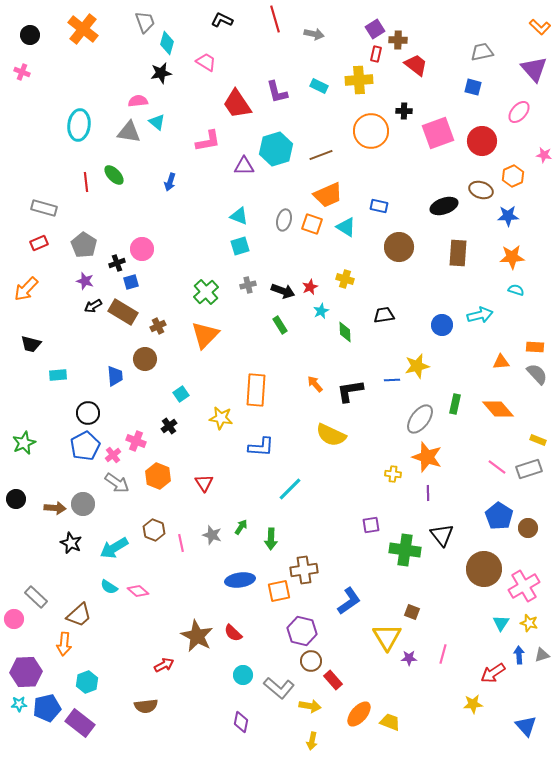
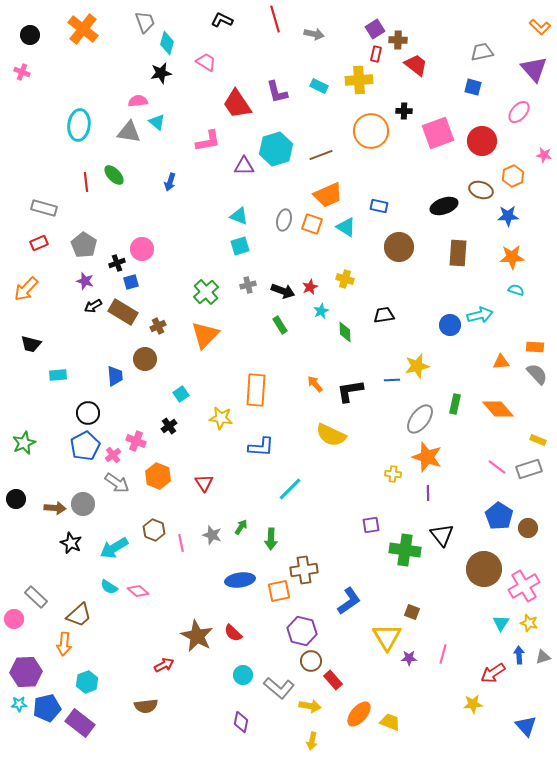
blue circle at (442, 325): moved 8 px right
gray triangle at (542, 655): moved 1 px right, 2 px down
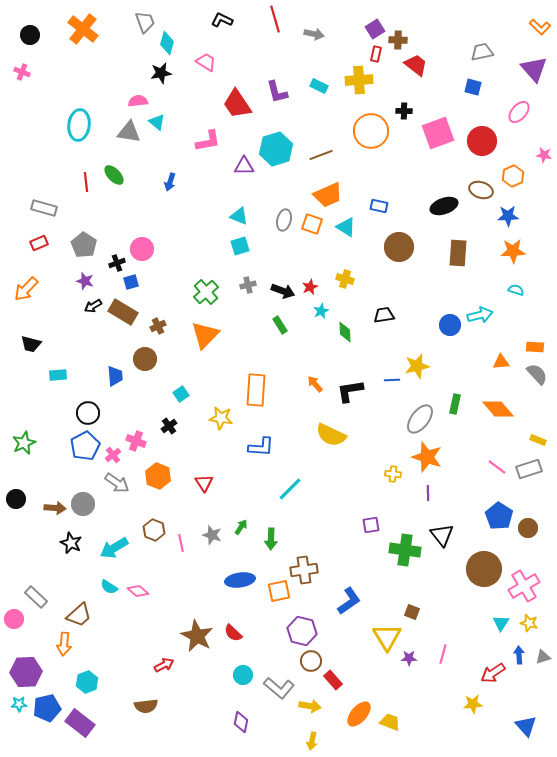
orange star at (512, 257): moved 1 px right, 6 px up
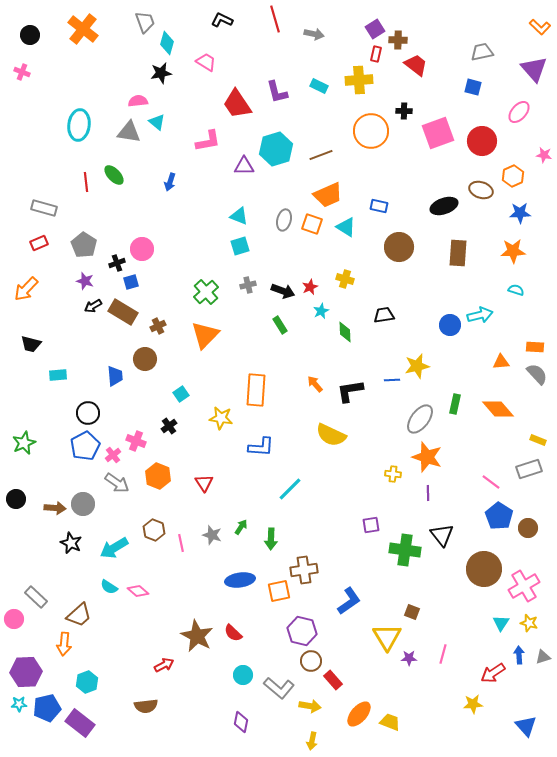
blue star at (508, 216): moved 12 px right, 3 px up
pink line at (497, 467): moved 6 px left, 15 px down
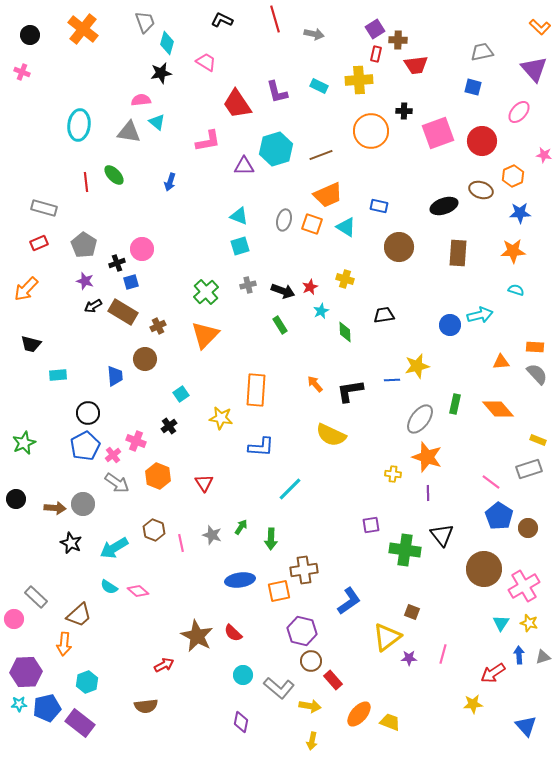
red trapezoid at (416, 65): rotated 135 degrees clockwise
pink semicircle at (138, 101): moved 3 px right, 1 px up
yellow triangle at (387, 637): rotated 24 degrees clockwise
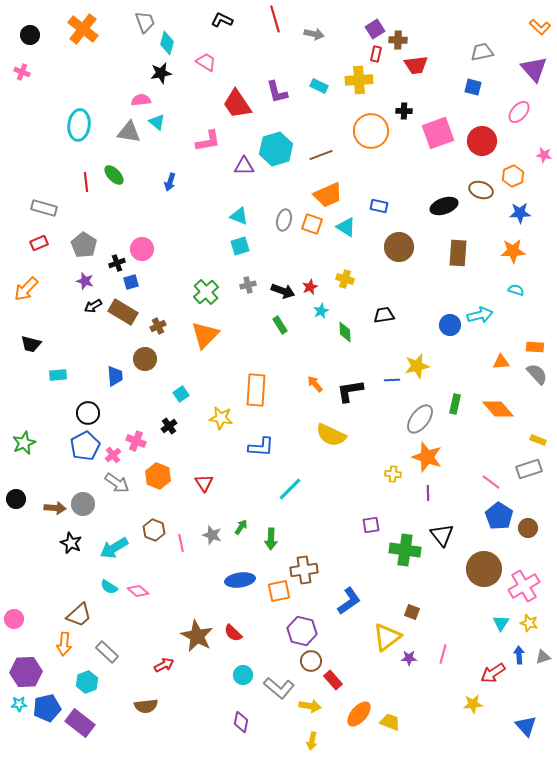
gray rectangle at (36, 597): moved 71 px right, 55 px down
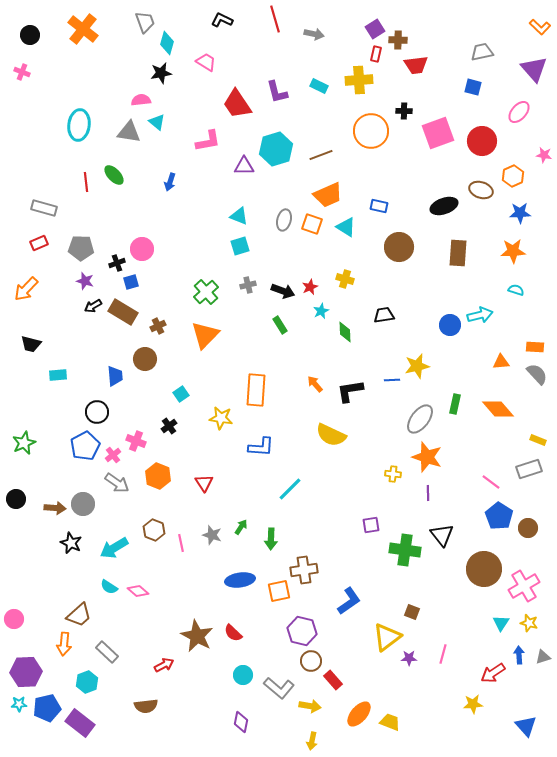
gray pentagon at (84, 245): moved 3 px left, 3 px down; rotated 30 degrees counterclockwise
black circle at (88, 413): moved 9 px right, 1 px up
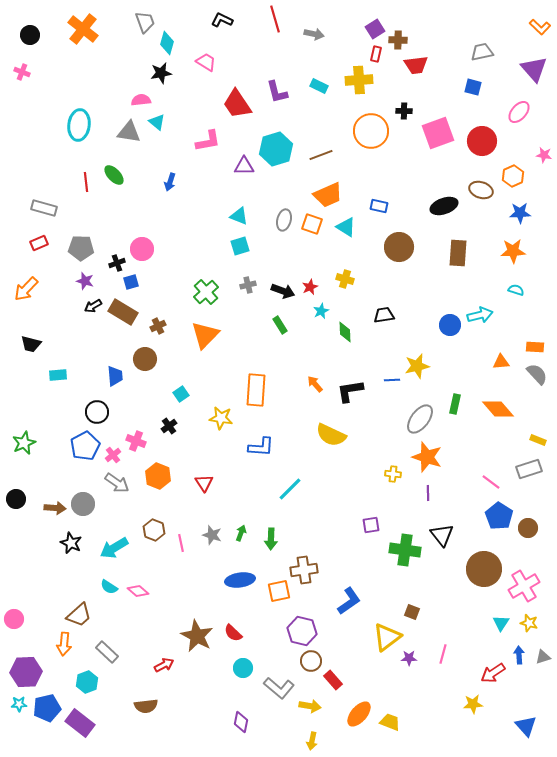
green arrow at (241, 527): moved 6 px down; rotated 14 degrees counterclockwise
cyan circle at (243, 675): moved 7 px up
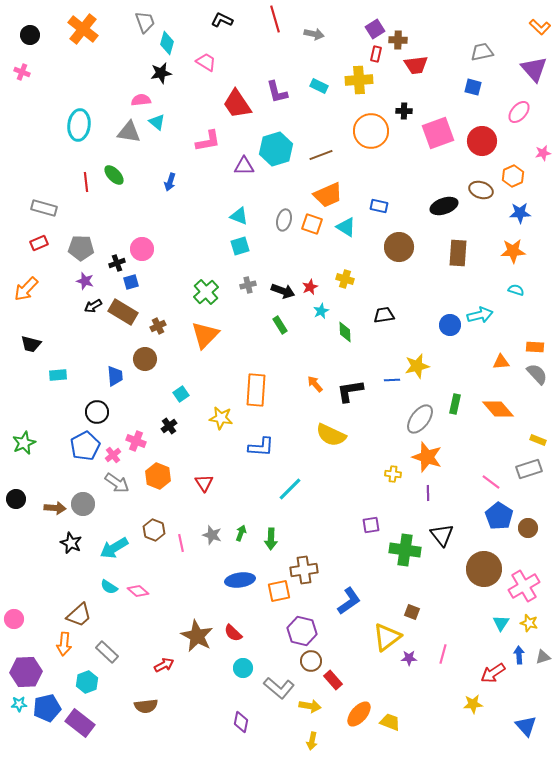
pink star at (544, 155): moved 1 px left, 2 px up; rotated 21 degrees counterclockwise
